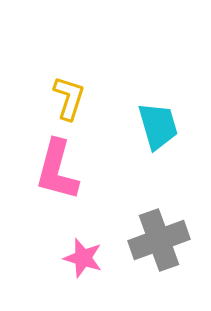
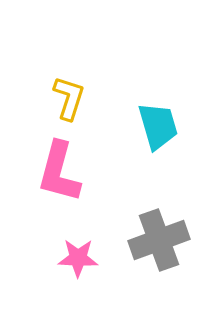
pink L-shape: moved 2 px right, 2 px down
pink star: moved 5 px left; rotated 15 degrees counterclockwise
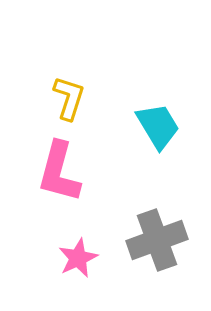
cyan trapezoid: rotated 15 degrees counterclockwise
gray cross: moved 2 px left
pink star: rotated 27 degrees counterclockwise
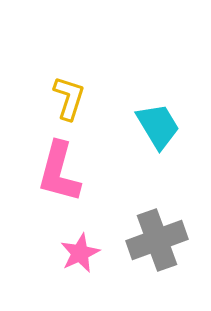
pink star: moved 2 px right, 5 px up
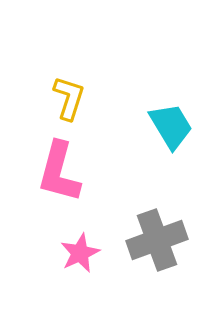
cyan trapezoid: moved 13 px right
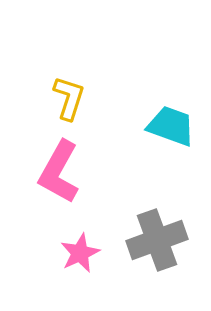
cyan trapezoid: rotated 39 degrees counterclockwise
pink L-shape: rotated 14 degrees clockwise
